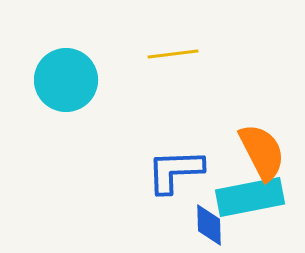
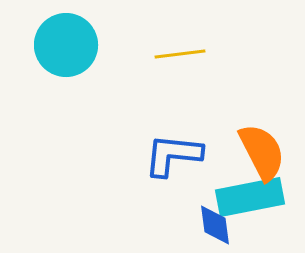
yellow line: moved 7 px right
cyan circle: moved 35 px up
blue L-shape: moved 2 px left, 16 px up; rotated 8 degrees clockwise
blue diamond: moved 6 px right; rotated 6 degrees counterclockwise
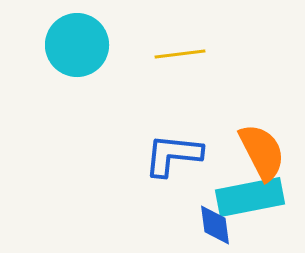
cyan circle: moved 11 px right
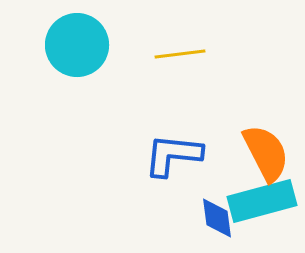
orange semicircle: moved 4 px right, 1 px down
cyan rectangle: moved 12 px right, 4 px down; rotated 4 degrees counterclockwise
blue diamond: moved 2 px right, 7 px up
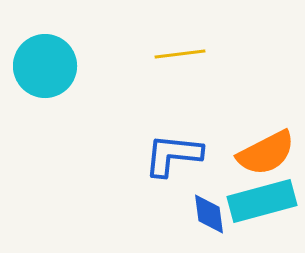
cyan circle: moved 32 px left, 21 px down
orange semicircle: rotated 90 degrees clockwise
blue diamond: moved 8 px left, 4 px up
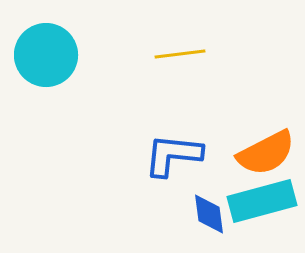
cyan circle: moved 1 px right, 11 px up
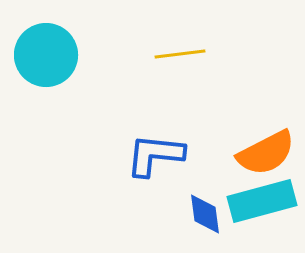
blue L-shape: moved 18 px left
blue diamond: moved 4 px left
